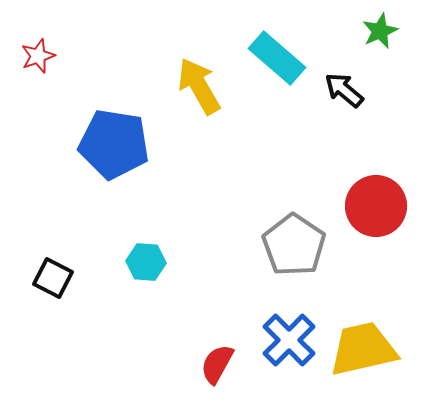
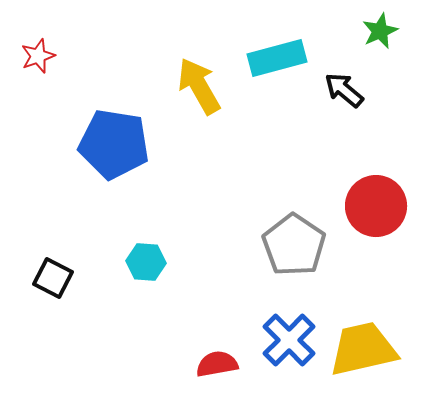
cyan rectangle: rotated 56 degrees counterclockwise
red semicircle: rotated 51 degrees clockwise
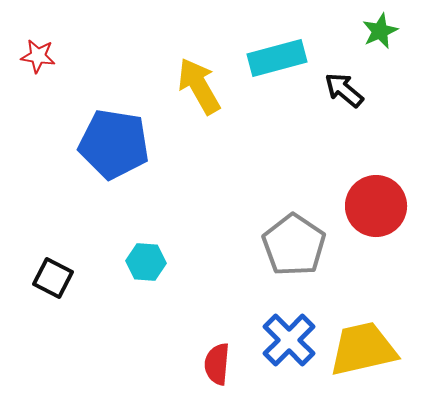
red star: rotated 28 degrees clockwise
red semicircle: rotated 75 degrees counterclockwise
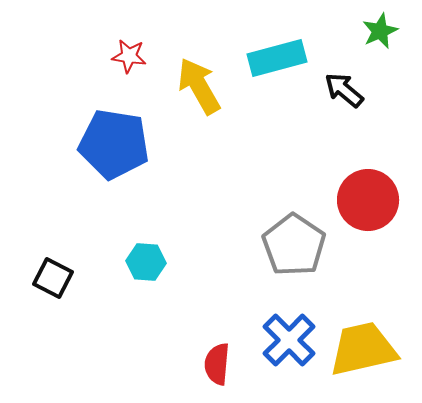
red star: moved 91 px right
red circle: moved 8 px left, 6 px up
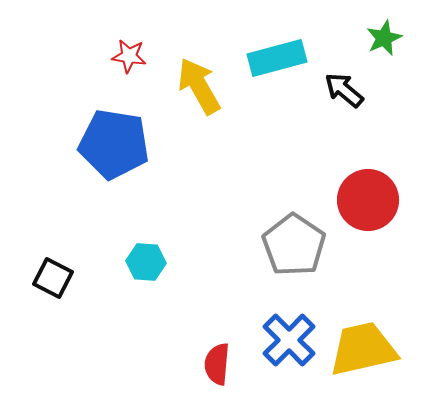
green star: moved 4 px right, 7 px down
